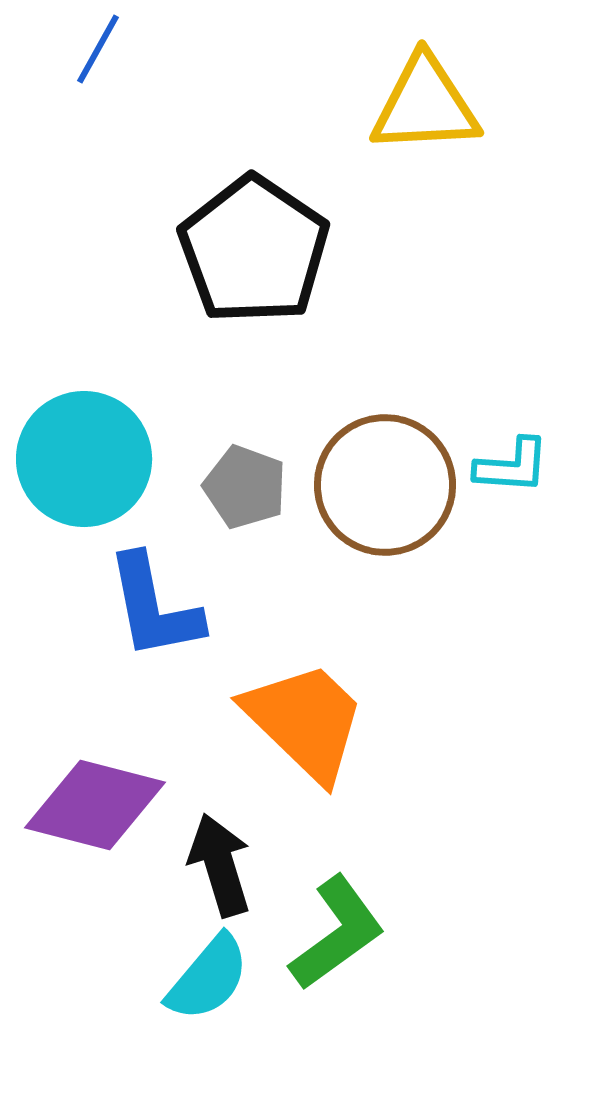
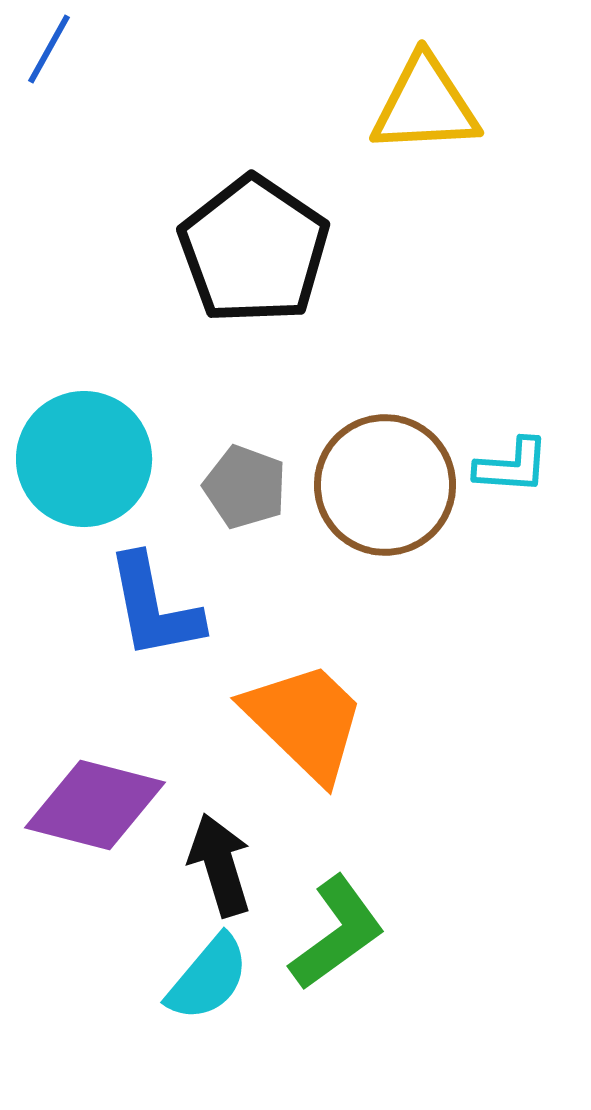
blue line: moved 49 px left
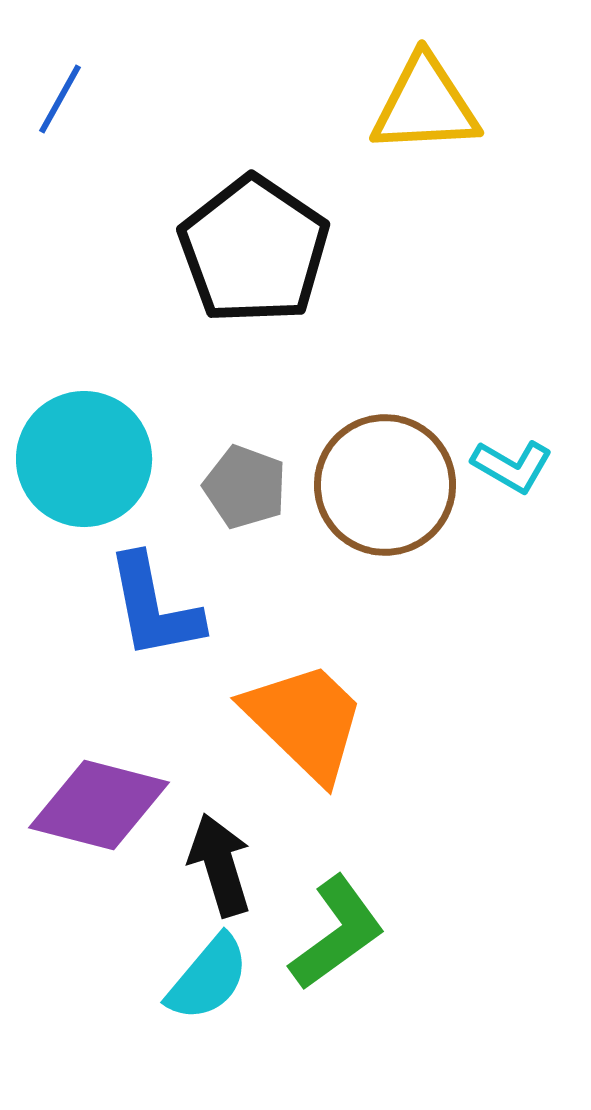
blue line: moved 11 px right, 50 px down
cyan L-shape: rotated 26 degrees clockwise
purple diamond: moved 4 px right
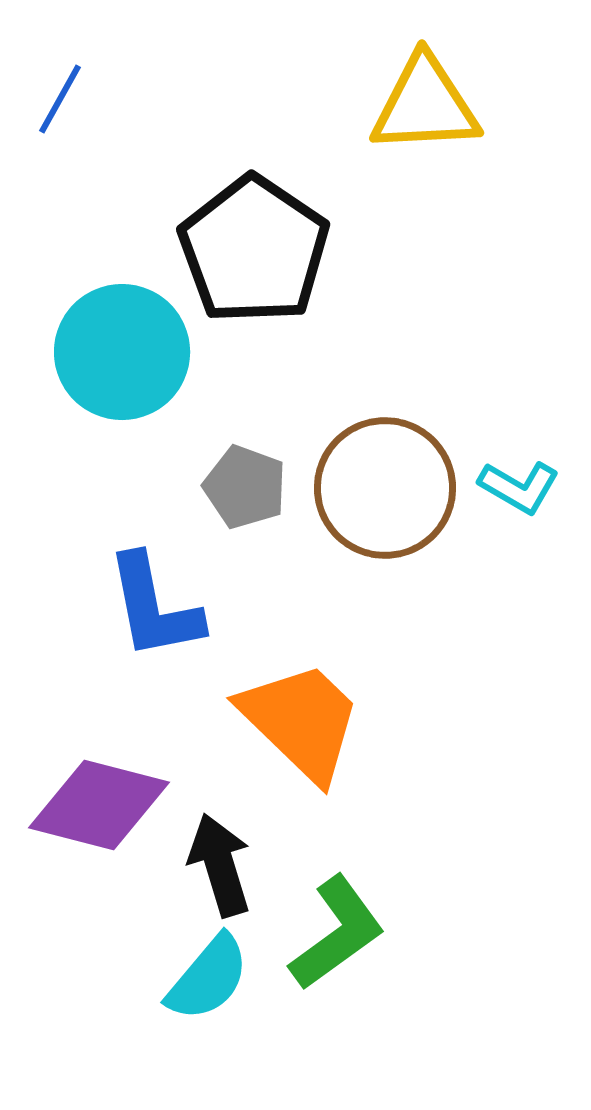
cyan circle: moved 38 px right, 107 px up
cyan L-shape: moved 7 px right, 21 px down
brown circle: moved 3 px down
orange trapezoid: moved 4 px left
